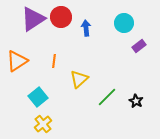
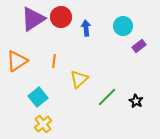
cyan circle: moved 1 px left, 3 px down
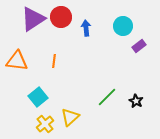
orange triangle: rotated 40 degrees clockwise
yellow triangle: moved 9 px left, 38 px down
yellow cross: moved 2 px right
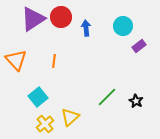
orange triangle: moved 1 px left, 1 px up; rotated 40 degrees clockwise
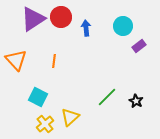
cyan square: rotated 24 degrees counterclockwise
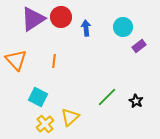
cyan circle: moved 1 px down
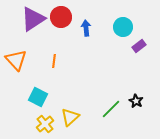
green line: moved 4 px right, 12 px down
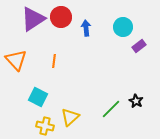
yellow cross: moved 2 px down; rotated 36 degrees counterclockwise
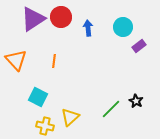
blue arrow: moved 2 px right
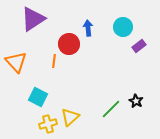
red circle: moved 8 px right, 27 px down
orange triangle: moved 2 px down
yellow cross: moved 3 px right, 2 px up; rotated 30 degrees counterclockwise
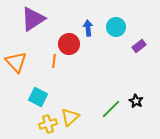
cyan circle: moved 7 px left
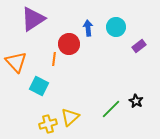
orange line: moved 2 px up
cyan square: moved 1 px right, 11 px up
